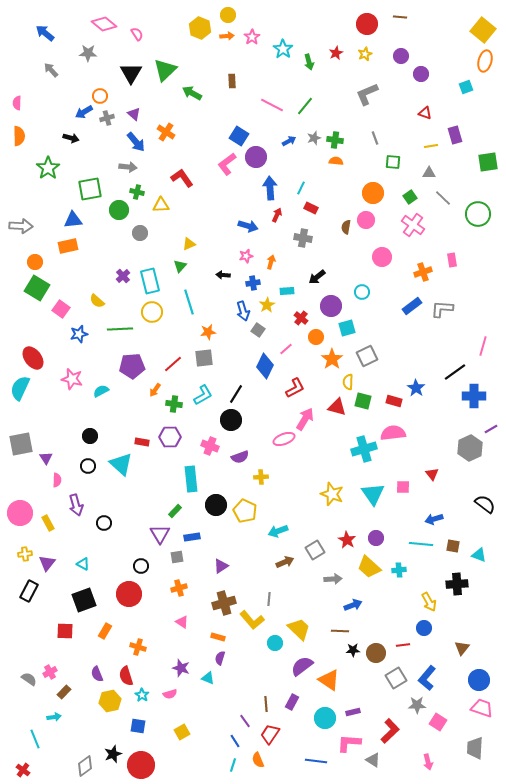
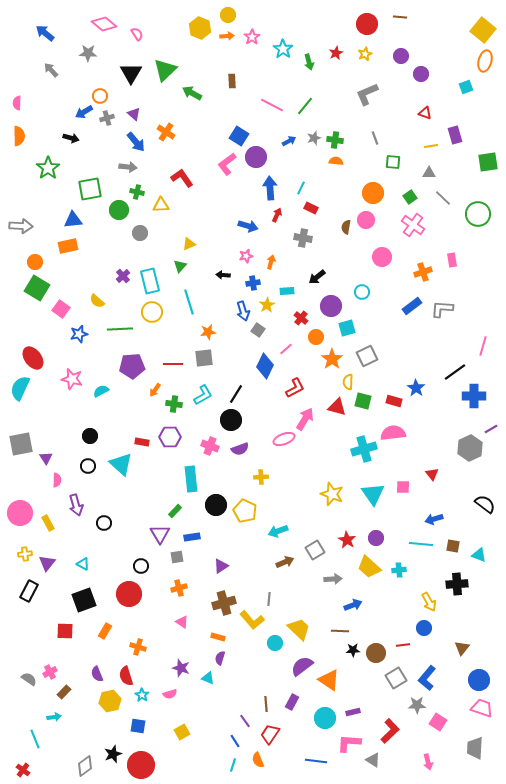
red line at (173, 364): rotated 42 degrees clockwise
purple semicircle at (240, 457): moved 8 px up
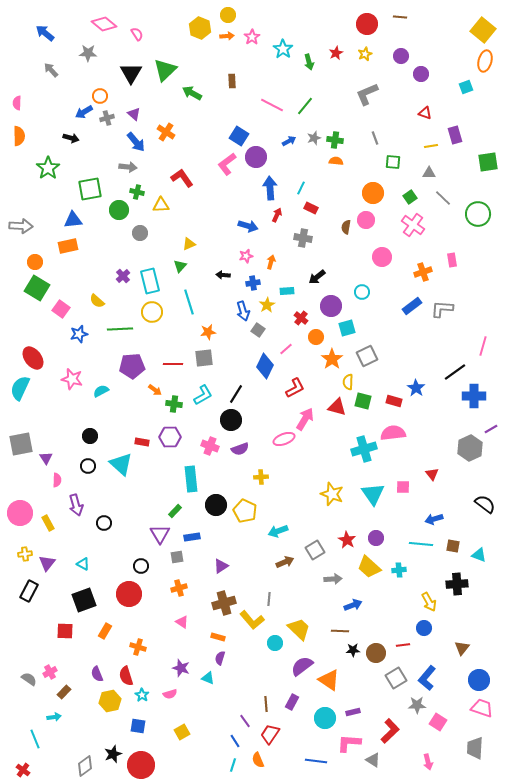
orange arrow at (155, 390): rotated 88 degrees counterclockwise
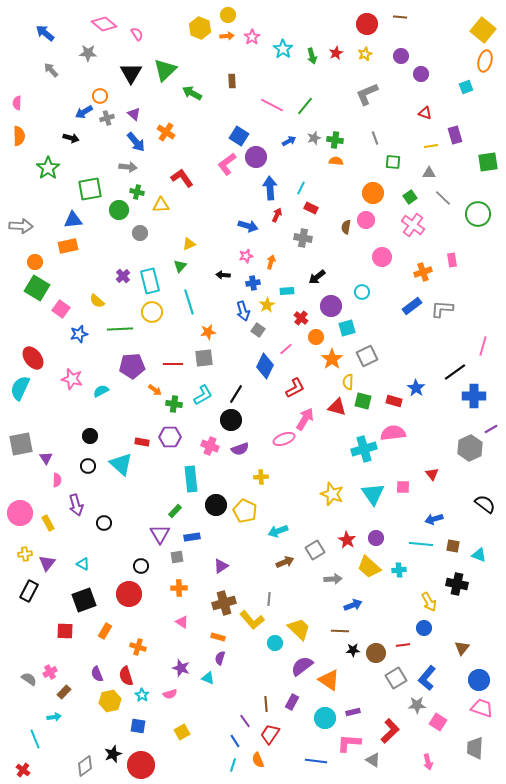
green arrow at (309, 62): moved 3 px right, 6 px up
black cross at (457, 584): rotated 15 degrees clockwise
orange cross at (179, 588): rotated 14 degrees clockwise
